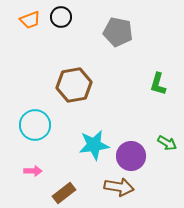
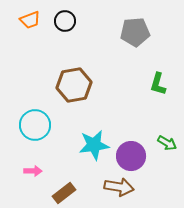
black circle: moved 4 px right, 4 px down
gray pentagon: moved 17 px right; rotated 16 degrees counterclockwise
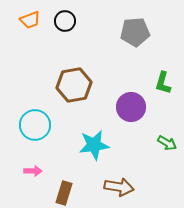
green L-shape: moved 5 px right, 1 px up
purple circle: moved 49 px up
brown rectangle: rotated 35 degrees counterclockwise
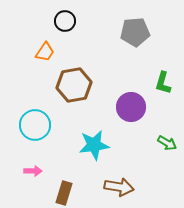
orange trapezoid: moved 15 px right, 32 px down; rotated 35 degrees counterclockwise
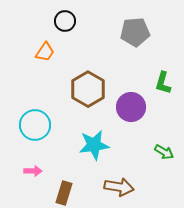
brown hexagon: moved 14 px right, 4 px down; rotated 20 degrees counterclockwise
green arrow: moved 3 px left, 9 px down
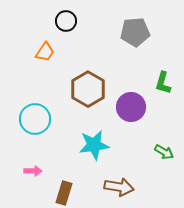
black circle: moved 1 px right
cyan circle: moved 6 px up
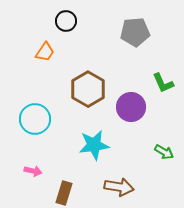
green L-shape: rotated 40 degrees counterclockwise
pink arrow: rotated 12 degrees clockwise
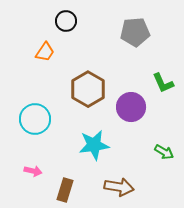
brown rectangle: moved 1 px right, 3 px up
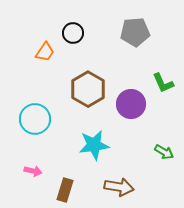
black circle: moved 7 px right, 12 px down
purple circle: moved 3 px up
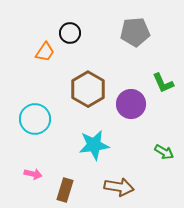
black circle: moved 3 px left
pink arrow: moved 3 px down
